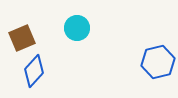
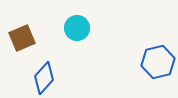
blue diamond: moved 10 px right, 7 px down
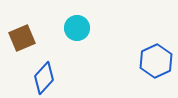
blue hexagon: moved 2 px left, 1 px up; rotated 12 degrees counterclockwise
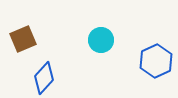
cyan circle: moved 24 px right, 12 px down
brown square: moved 1 px right, 1 px down
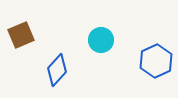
brown square: moved 2 px left, 4 px up
blue diamond: moved 13 px right, 8 px up
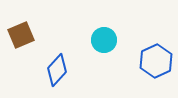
cyan circle: moved 3 px right
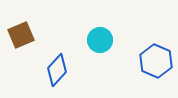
cyan circle: moved 4 px left
blue hexagon: rotated 12 degrees counterclockwise
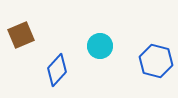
cyan circle: moved 6 px down
blue hexagon: rotated 8 degrees counterclockwise
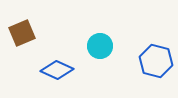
brown square: moved 1 px right, 2 px up
blue diamond: rotated 72 degrees clockwise
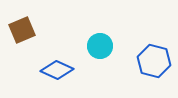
brown square: moved 3 px up
blue hexagon: moved 2 px left
